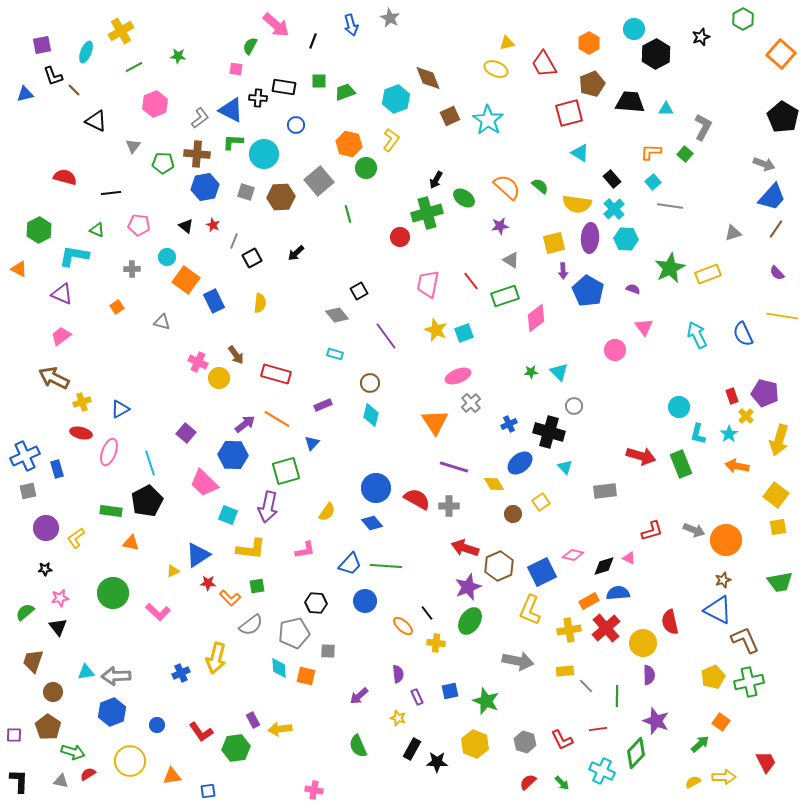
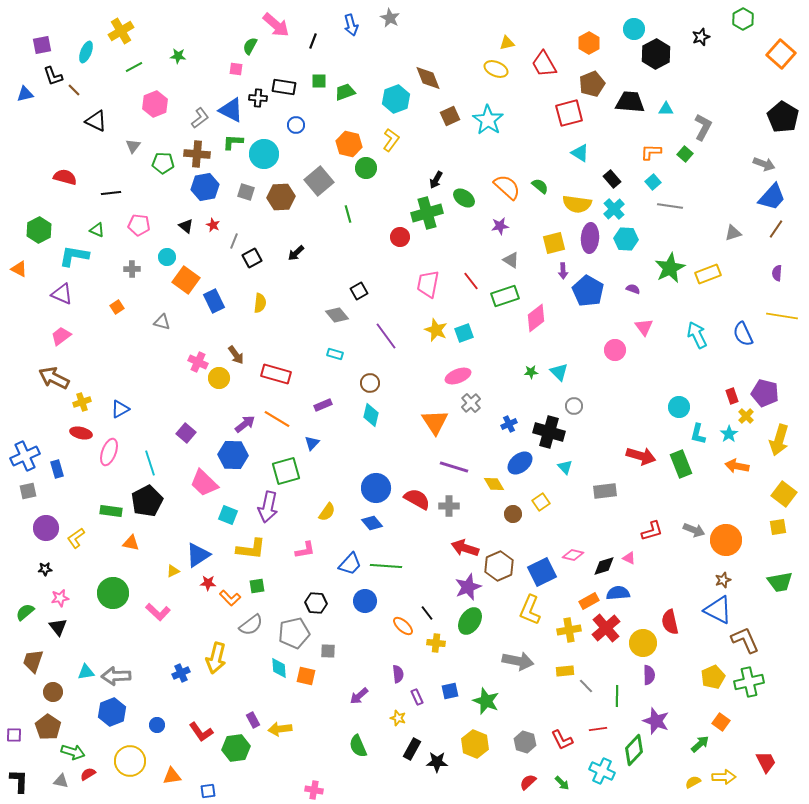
purple semicircle at (777, 273): rotated 49 degrees clockwise
yellow square at (776, 495): moved 8 px right, 1 px up
green diamond at (636, 753): moved 2 px left, 3 px up
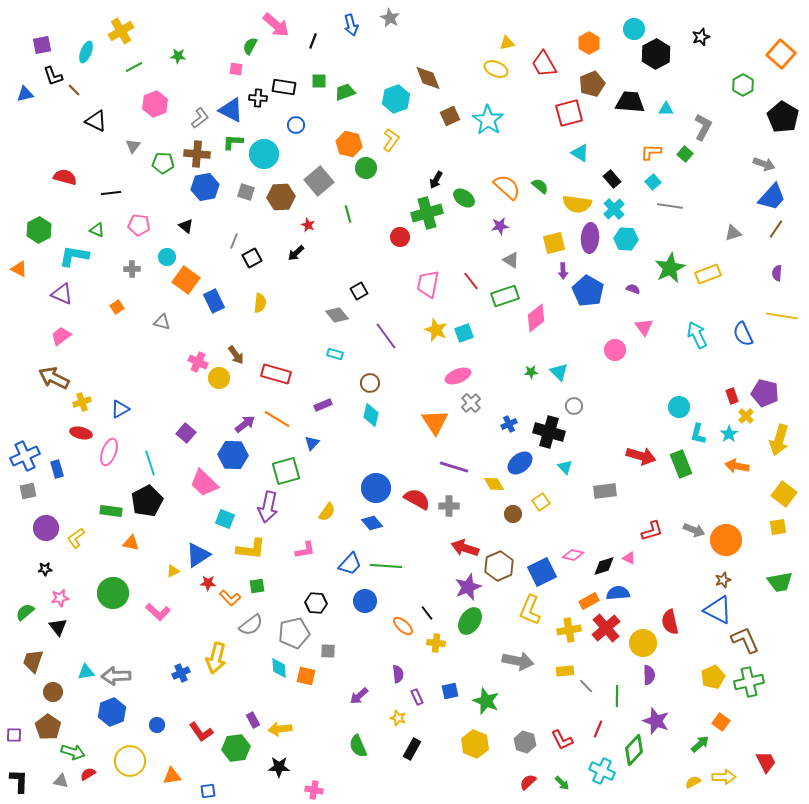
green hexagon at (743, 19): moved 66 px down
red star at (213, 225): moved 95 px right
cyan square at (228, 515): moved 3 px left, 4 px down
red line at (598, 729): rotated 60 degrees counterclockwise
black star at (437, 762): moved 158 px left, 5 px down
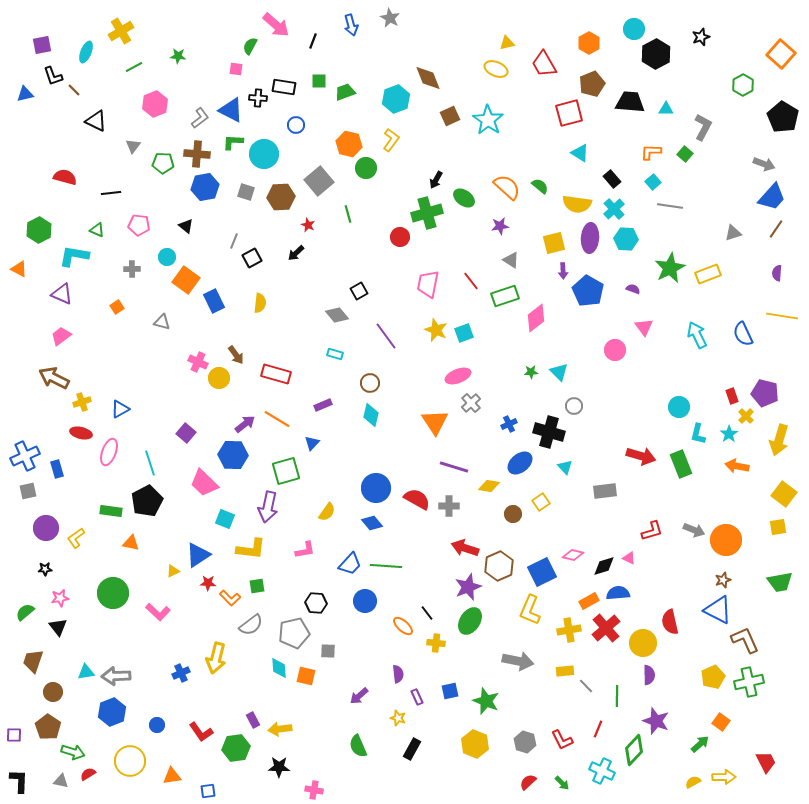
yellow diamond at (494, 484): moved 5 px left, 2 px down; rotated 50 degrees counterclockwise
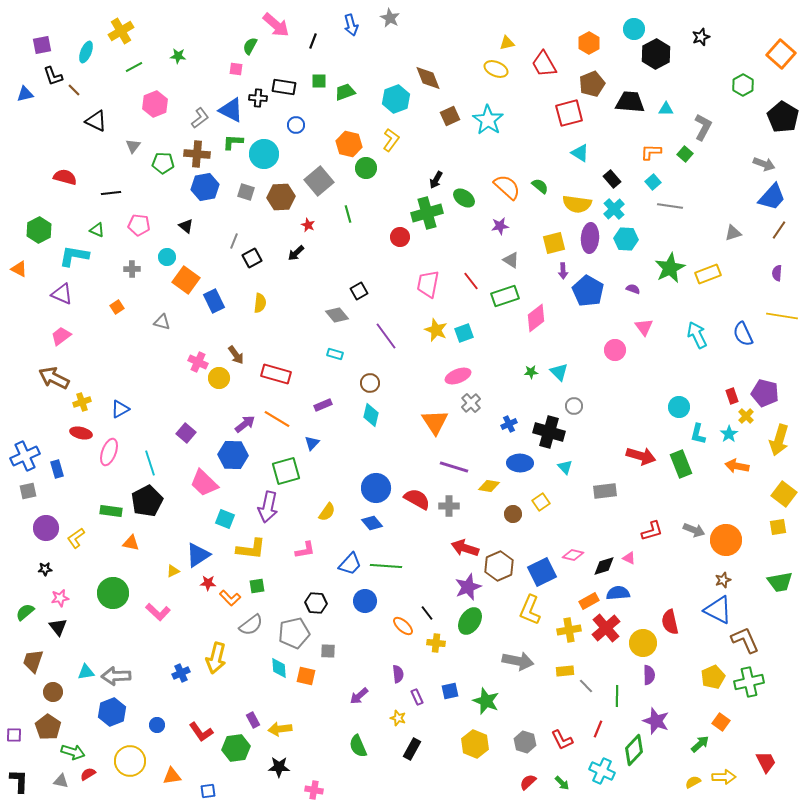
brown line at (776, 229): moved 3 px right, 1 px down
blue ellipse at (520, 463): rotated 40 degrees clockwise
